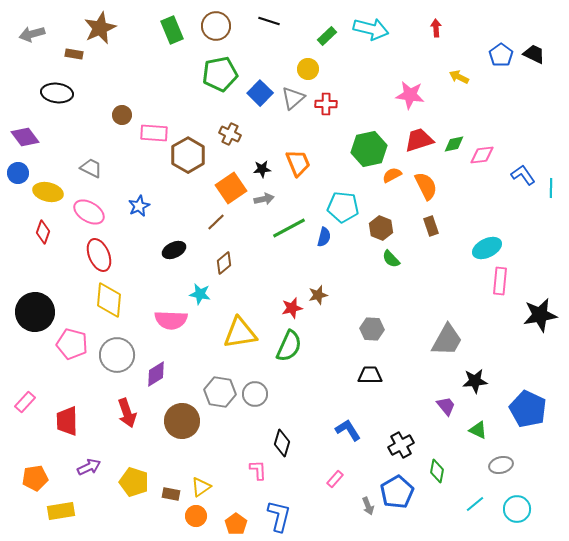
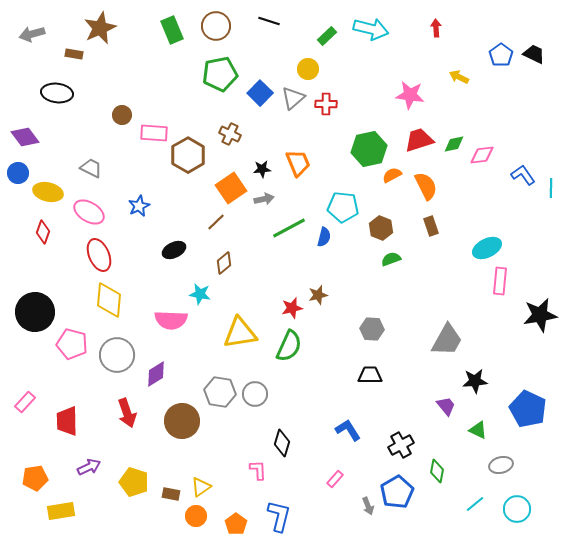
green semicircle at (391, 259): rotated 114 degrees clockwise
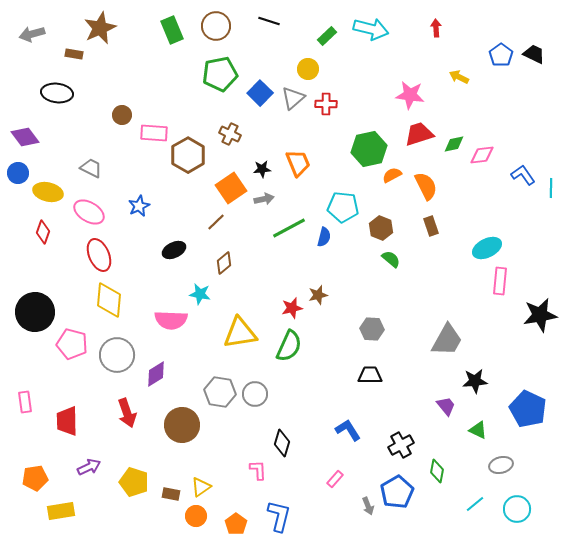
red trapezoid at (419, 140): moved 6 px up
green semicircle at (391, 259): rotated 60 degrees clockwise
pink rectangle at (25, 402): rotated 50 degrees counterclockwise
brown circle at (182, 421): moved 4 px down
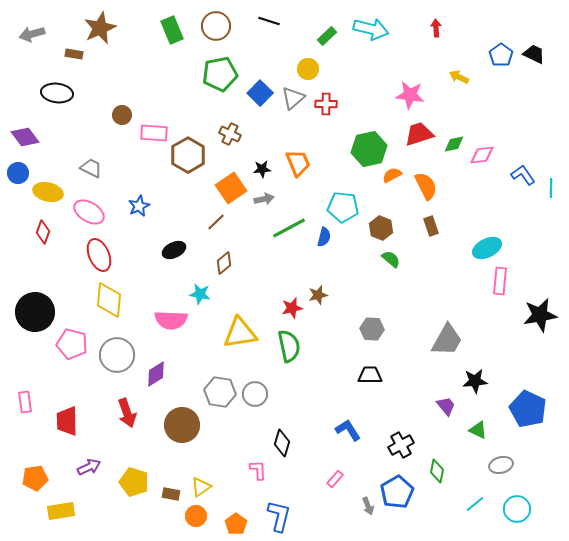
green semicircle at (289, 346): rotated 36 degrees counterclockwise
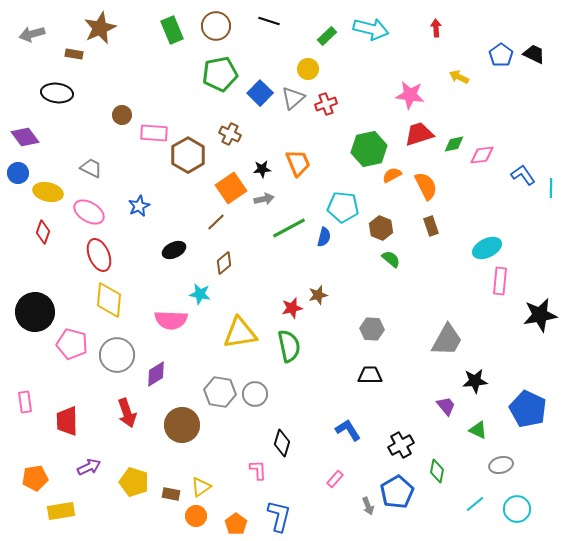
red cross at (326, 104): rotated 20 degrees counterclockwise
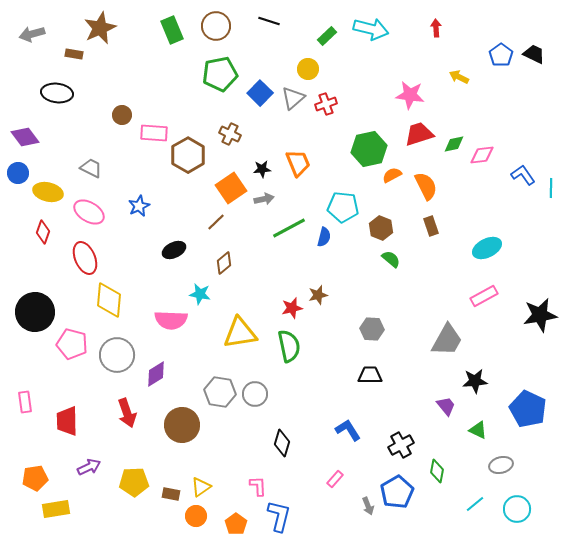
red ellipse at (99, 255): moved 14 px left, 3 px down
pink rectangle at (500, 281): moved 16 px left, 15 px down; rotated 56 degrees clockwise
pink L-shape at (258, 470): moved 16 px down
yellow pentagon at (134, 482): rotated 20 degrees counterclockwise
yellow rectangle at (61, 511): moved 5 px left, 2 px up
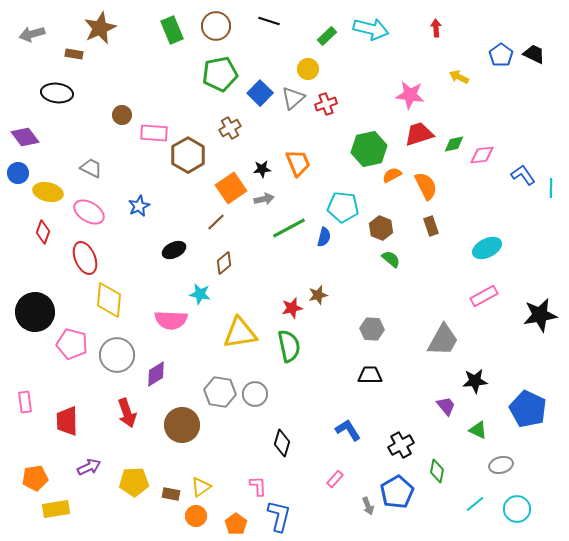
brown cross at (230, 134): moved 6 px up; rotated 35 degrees clockwise
gray trapezoid at (447, 340): moved 4 px left
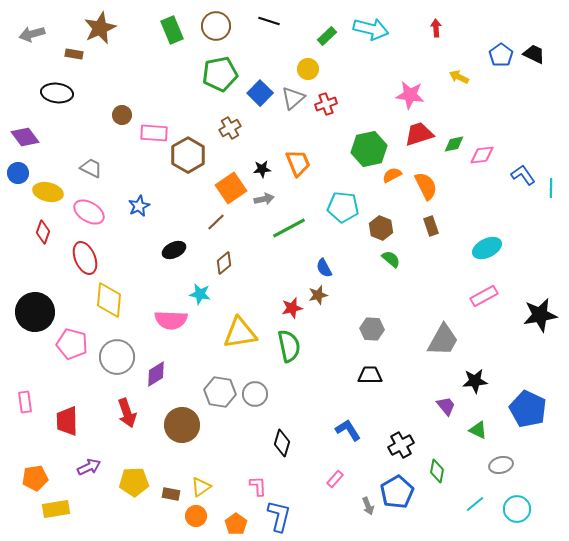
blue semicircle at (324, 237): moved 31 px down; rotated 138 degrees clockwise
gray circle at (117, 355): moved 2 px down
